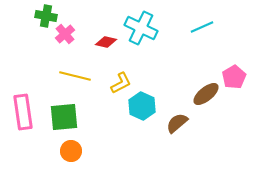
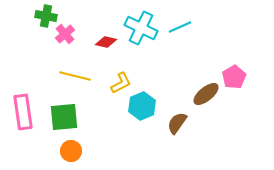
cyan line: moved 22 px left
cyan hexagon: rotated 12 degrees clockwise
brown semicircle: rotated 15 degrees counterclockwise
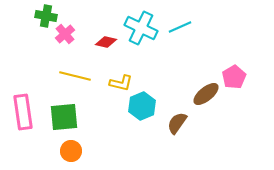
yellow L-shape: rotated 40 degrees clockwise
